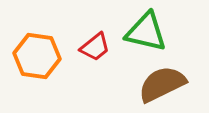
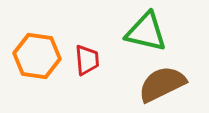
red trapezoid: moved 8 px left, 13 px down; rotated 56 degrees counterclockwise
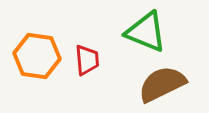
green triangle: rotated 9 degrees clockwise
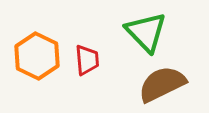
green triangle: rotated 24 degrees clockwise
orange hexagon: rotated 18 degrees clockwise
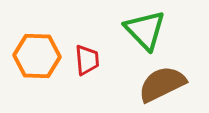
green triangle: moved 1 px left, 2 px up
orange hexagon: rotated 24 degrees counterclockwise
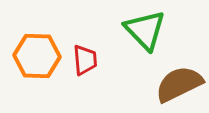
red trapezoid: moved 2 px left
brown semicircle: moved 17 px right
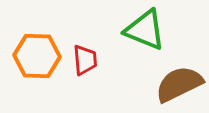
green triangle: rotated 24 degrees counterclockwise
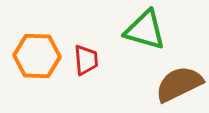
green triangle: rotated 6 degrees counterclockwise
red trapezoid: moved 1 px right
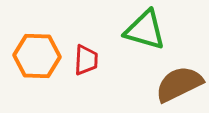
red trapezoid: rotated 8 degrees clockwise
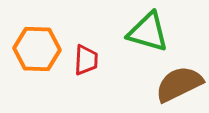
green triangle: moved 3 px right, 2 px down
orange hexagon: moved 7 px up
